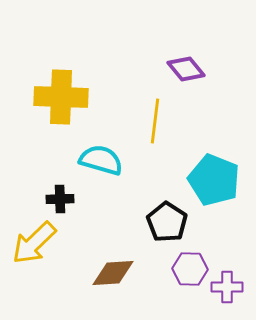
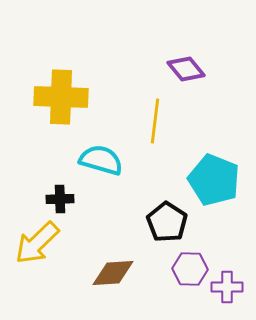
yellow arrow: moved 3 px right
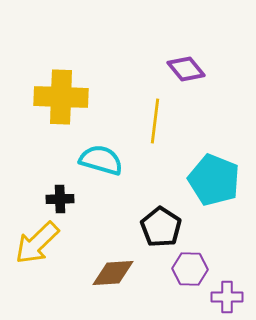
black pentagon: moved 6 px left, 5 px down
purple cross: moved 10 px down
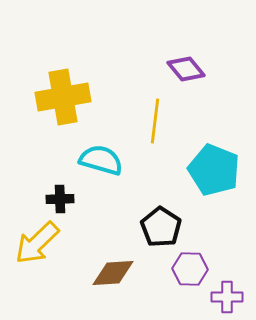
yellow cross: moved 2 px right; rotated 12 degrees counterclockwise
cyan pentagon: moved 10 px up
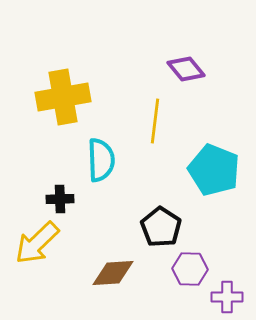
cyan semicircle: rotated 72 degrees clockwise
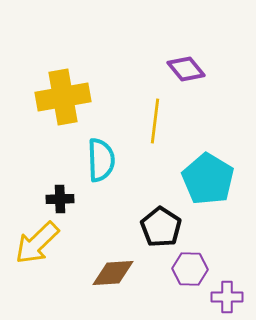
cyan pentagon: moved 6 px left, 9 px down; rotated 9 degrees clockwise
